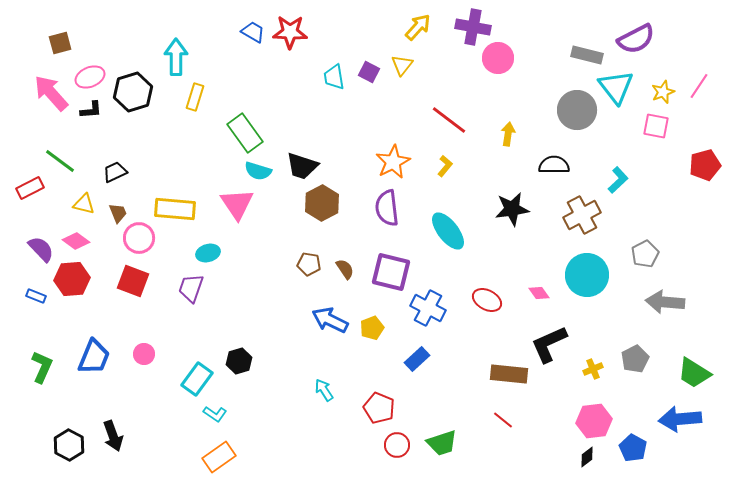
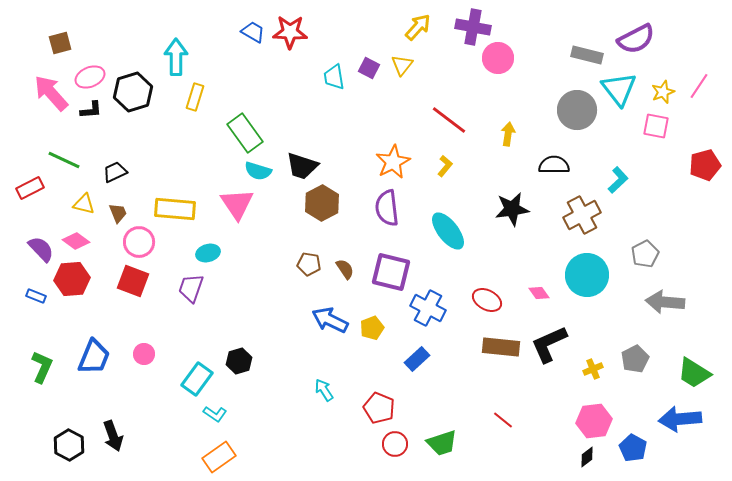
purple square at (369, 72): moved 4 px up
cyan triangle at (616, 87): moved 3 px right, 2 px down
green line at (60, 161): moved 4 px right, 1 px up; rotated 12 degrees counterclockwise
pink circle at (139, 238): moved 4 px down
brown rectangle at (509, 374): moved 8 px left, 27 px up
red circle at (397, 445): moved 2 px left, 1 px up
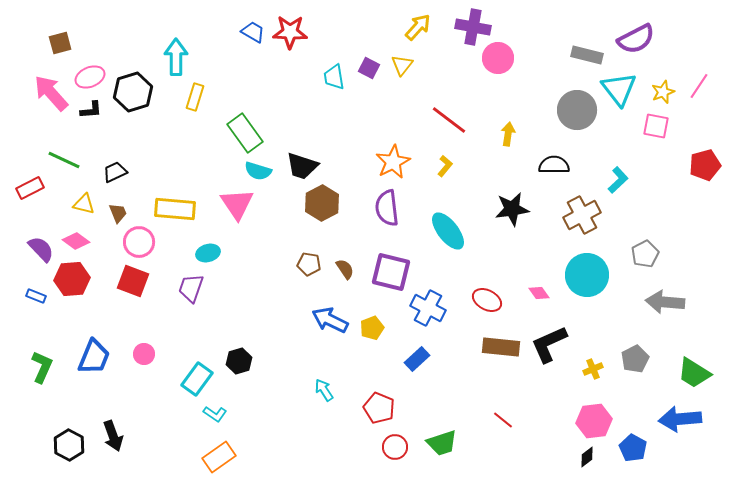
red circle at (395, 444): moved 3 px down
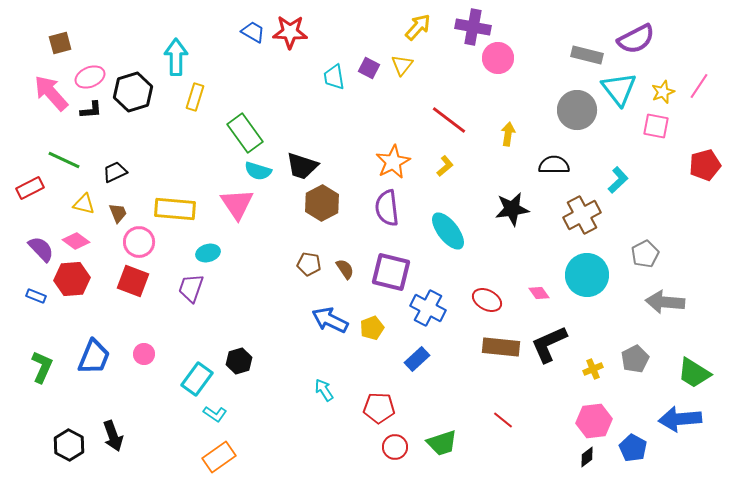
yellow L-shape at (445, 166): rotated 10 degrees clockwise
red pentagon at (379, 408): rotated 20 degrees counterclockwise
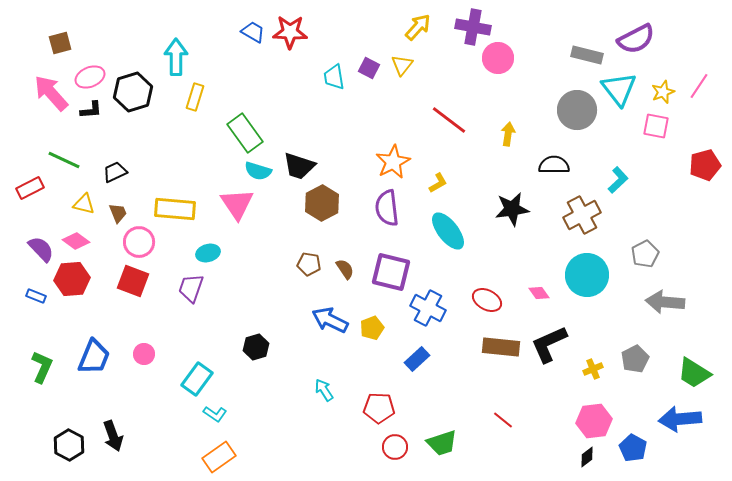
black trapezoid at (302, 166): moved 3 px left
yellow L-shape at (445, 166): moved 7 px left, 17 px down; rotated 10 degrees clockwise
black hexagon at (239, 361): moved 17 px right, 14 px up
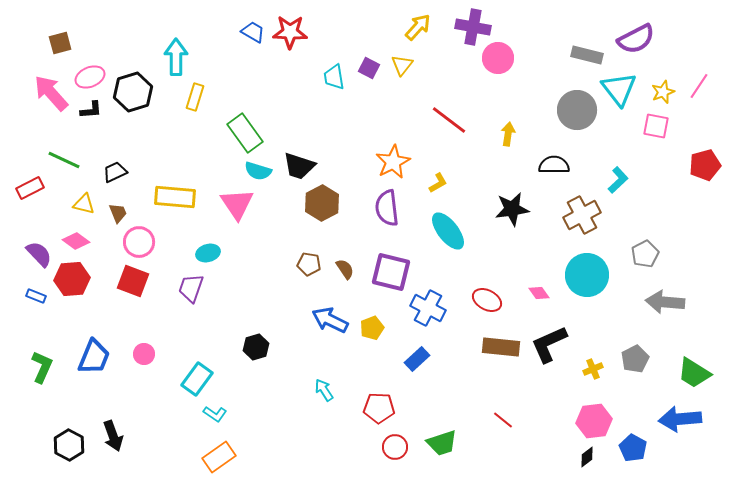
yellow rectangle at (175, 209): moved 12 px up
purple semicircle at (41, 249): moved 2 px left, 5 px down
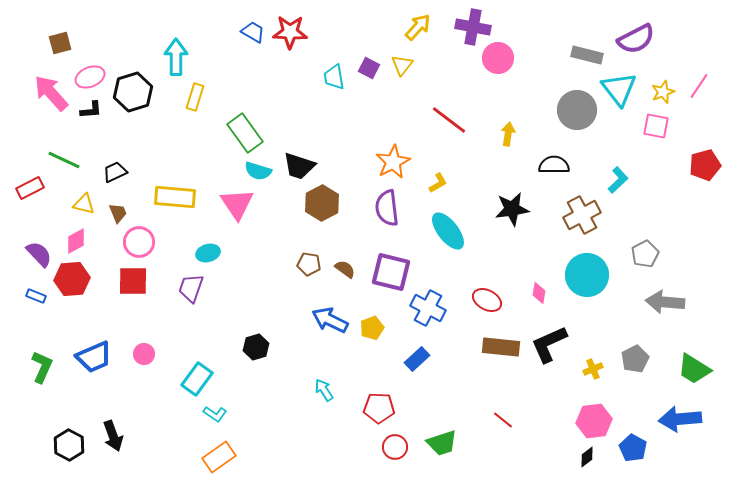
pink diamond at (76, 241): rotated 64 degrees counterclockwise
brown semicircle at (345, 269): rotated 20 degrees counterclockwise
red square at (133, 281): rotated 20 degrees counterclockwise
pink diamond at (539, 293): rotated 45 degrees clockwise
blue trapezoid at (94, 357): rotated 45 degrees clockwise
green trapezoid at (694, 373): moved 4 px up
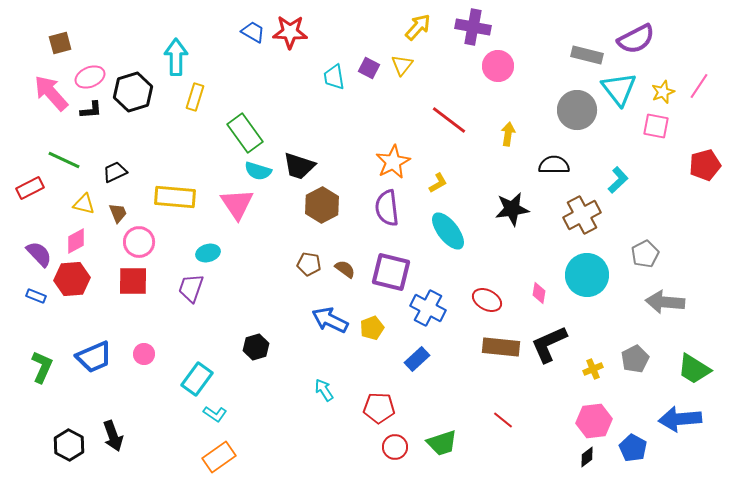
pink circle at (498, 58): moved 8 px down
brown hexagon at (322, 203): moved 2 px down
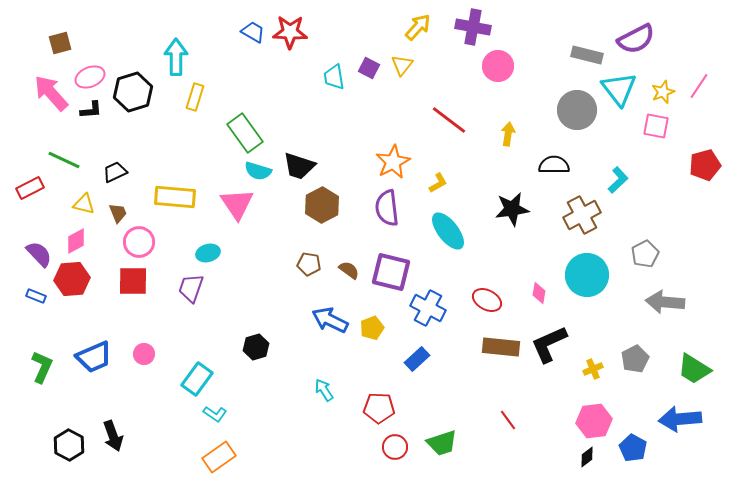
brown semicircle at (345, 269): moved 4 px right, 1 px down
red line at (503, 420): moved 5 px right; rotated 15 degrees clockwise
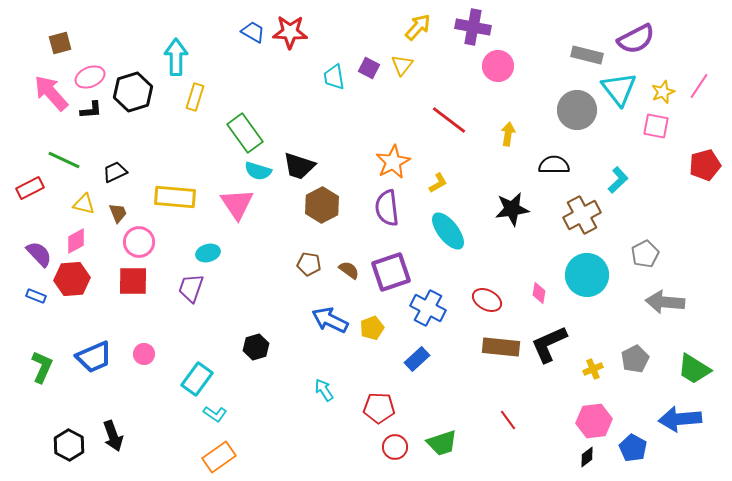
purple square at (391, 272): rotated 33 degrees counterclockwise
